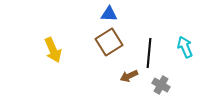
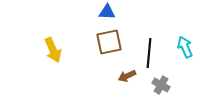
blue triangle: moved 2 px left, 2 px up
brown square: rotated 20 degrees clockwise
brown arrow: moved 2 px left
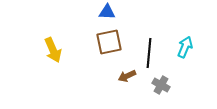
cyan arrow: rotated 45 degrees clockwise
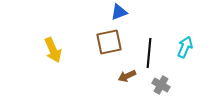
blue triangle: moved 12 px right; rotated 24 degrees counterclockwise
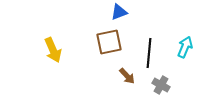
brown arrow: rotated 108 degrees counterclockwise
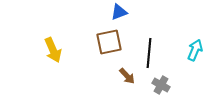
cyan arrow: moved 10 px right, 3 px down
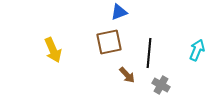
cyan arrow: moved 2 px right
brown arrow: moved 1 px up
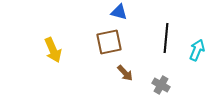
blue triangle: rotated 36 degrees clockwise
black line: moved 17 px right, 15 px up
brown arrow: moved 2 px left, 2 px up
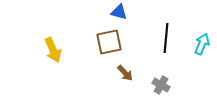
cyan arrow: moved 5 px right, 6 px up
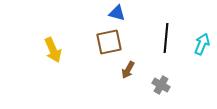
blue triangle: moved 2 px left, 1 px down
brown arrow: moved 3 px right, 3 px up; rotated 72 degrees clockwise
